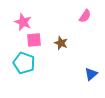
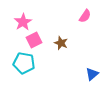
pink star: rotated 18 degrees clockwise
pink square: rotated 21 degrees counterclockwise
cyan pentagon: rotated 10 degrees counterclockwise
blue triangle: moved 1 px right
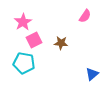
brown star: rotated 16 degrees counterclockwise
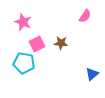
pink star: rotated 18 degrees counterclockwise
pink square: moved 3 px right, 4 px down
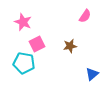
brown star: moved 9 px right, 3 px down; rotated 16 degrees counterclockwise
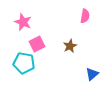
pink semicircle: rotated 24 degrees counterclockwise
brown star: rotated 16 degrees counterclockwise
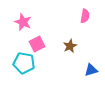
blue triangle: moved 1 px left, 4 px up; rotated 24 degrees clockwise
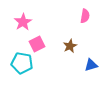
pink star: rotated 18 degrees clockwise
cyan pentagon: moved 2 px left
blue triangle: moved 5 px up
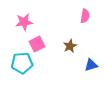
pink star: moved 1 px right; rotated 24 degrees clockwise
cyan pentagon: rotated 15 degrees counterclockwise
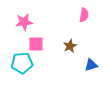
pink semicircle: moved 1 px left, 1 px up
pink square: moved 1 px left; rotated 28 degrees clockwise
